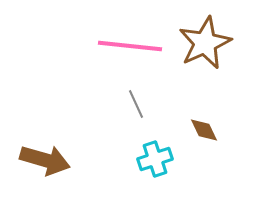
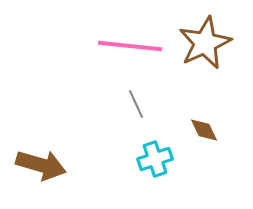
brown arrow: moved 4 px left, 5 px down
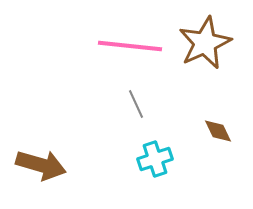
brown diamond: moved 14 px right, 1 px down
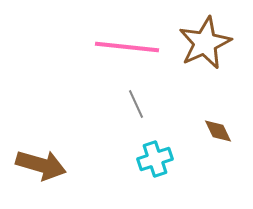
pink line: moved 3 px left, 1 px down
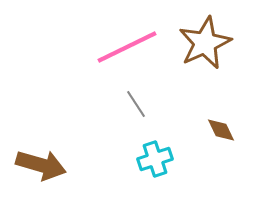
pink line: rotated 32 degrees counterclockwise
gray line: rotated 8 degrees counterclockwise
brown diamond: moved 3 px right, 1 px up
